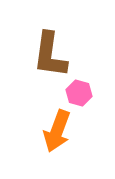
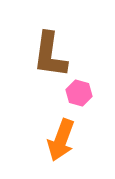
orange arrow: moved 4 px right, 9 px down
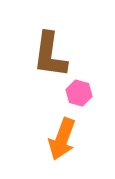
orange arrow: moved 1 px right, 1 px up
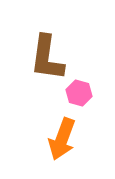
brown L-shape: moved 3 px left, 3 px down
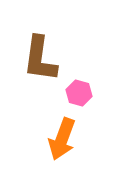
brown L-shape: moved 7 px left, 1 px down
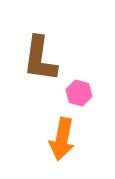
orange arrow: rotated 9 degrees counterclockwise
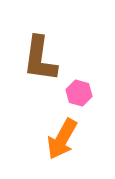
orange arrow: rotated 18 degrees clockwise
